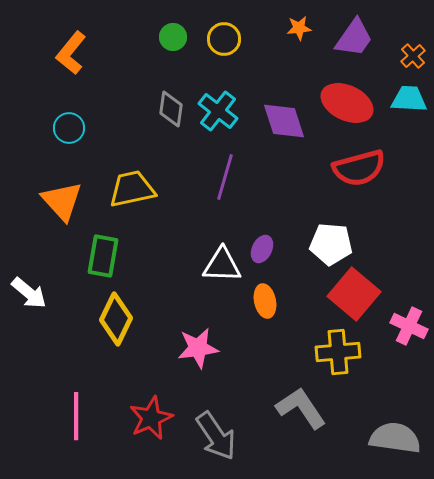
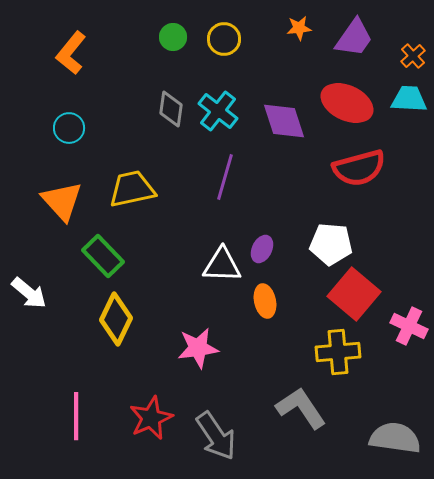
green rectangle: rotated 54 degrees counterclockwise
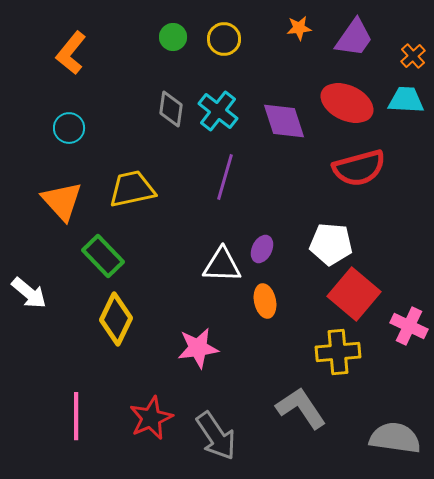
cyan trapezoid: moved 3 px left, 1 px down
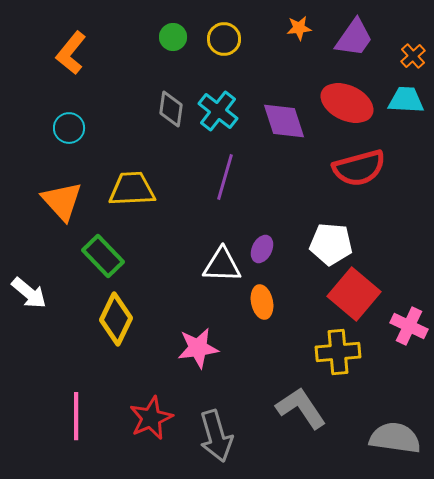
yellow trapezoid: rotated 9 degrees clockwise
orange ellipse: moved 3 px left, 1 px down
gray arrow: rotated 18 degrees clockwise
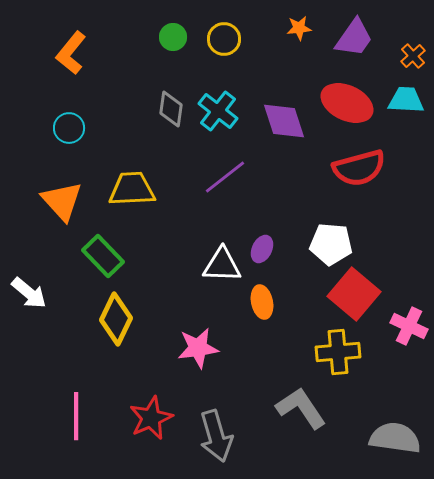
purple line: rotated 36 degrees clockwise
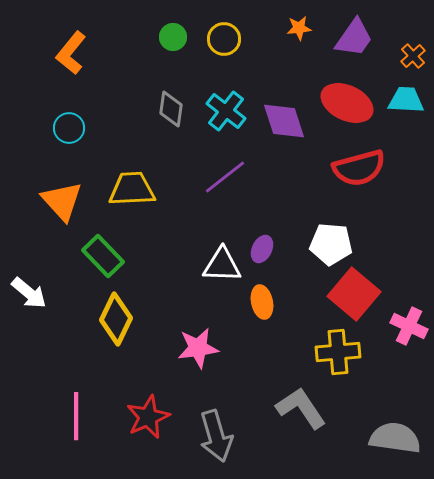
cyan cross: moved 8 px right
red star: moved 3 px left, 1 px up
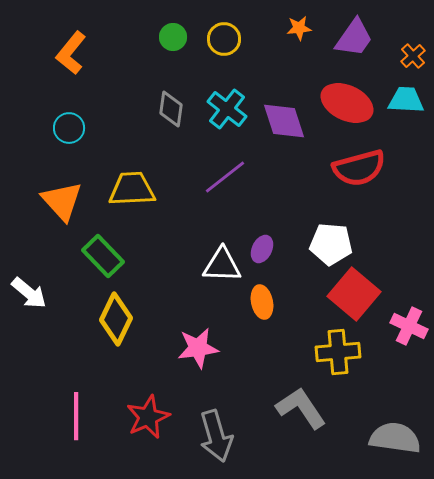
cyan cross: moved 1 px right, 2 px up
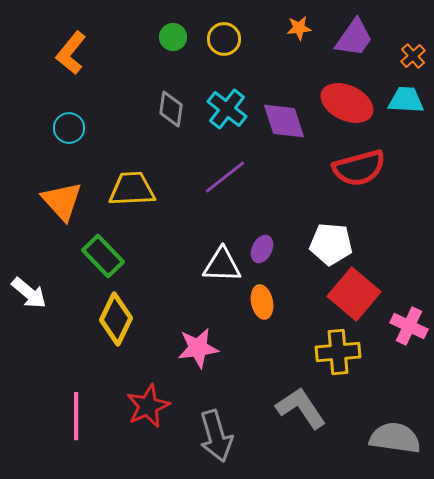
red star: moved 11 px up
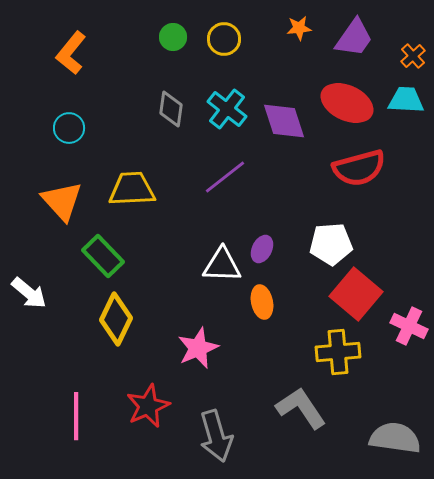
white pentagon: rotated 9 degrees counterclockwise
red square: moved 2 px right
pink star: rotated 15 degrees counterclockwise
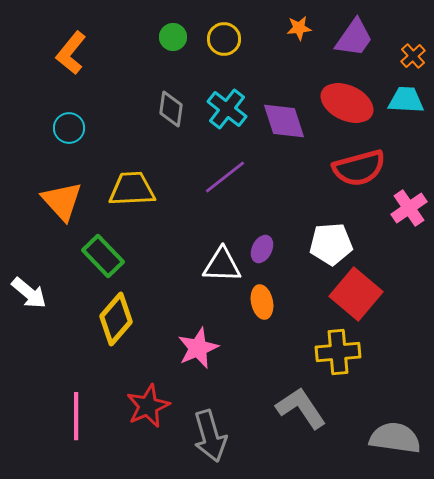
yellow diamond: rotated 15 degrees clockwise
pink cross: moved 118 px up; rotated 30 degrees clockwise
gray arrow: moved 6 px left
